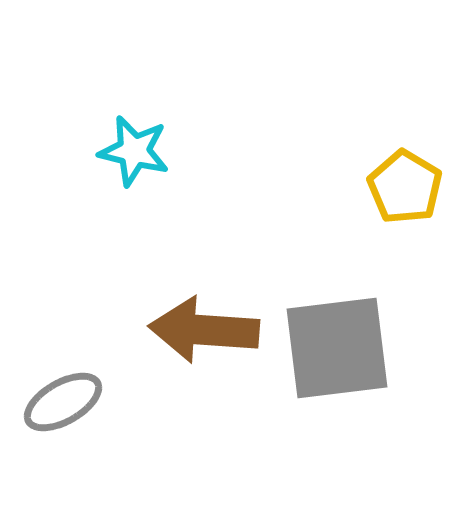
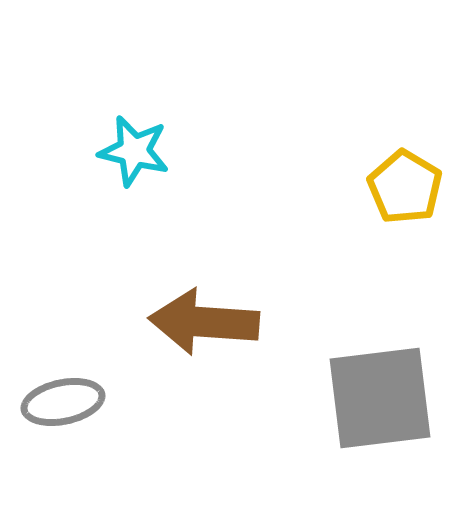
brown arrow: moved 8 px up
gray square: moved 43 px right, 50 px down
gray ellipse: rotated 18 degrees clockwise
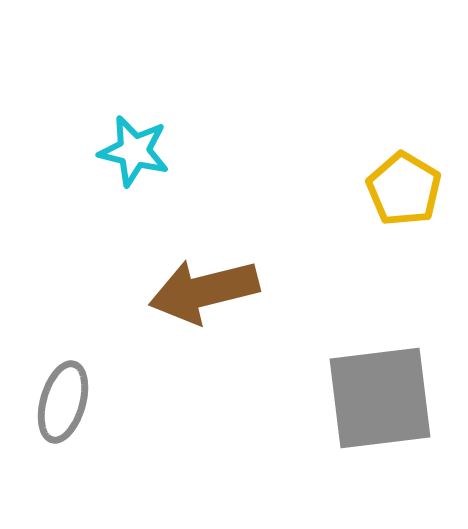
yellow pentagon: moved 1 px left, 2 px down
brown arrow: moved 31 px up; rotated 18 degrees counterclockwise
gray ellipse: rotated 62 degrees counterclockwise
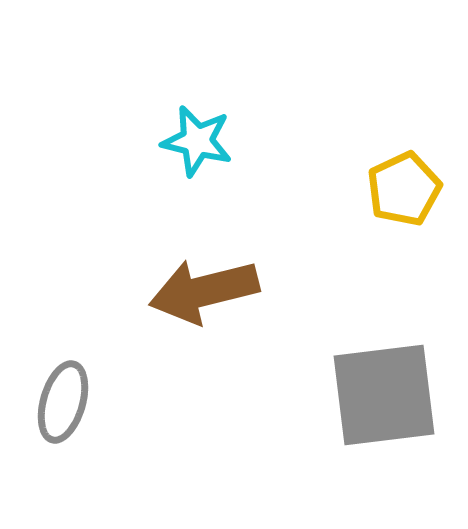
cyan star: moved 63 px right, 10 px up
yellow pentagon: rotated 16 degrees clockwise
gray square: moved 4 px right, 3 px up
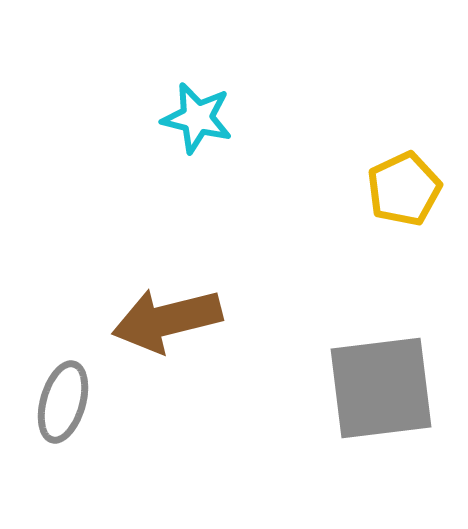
cyan star: moved 23 px up
brown arrow: moved 37 px left, 29 px down
gray square: moved 3 px left, 7 px up
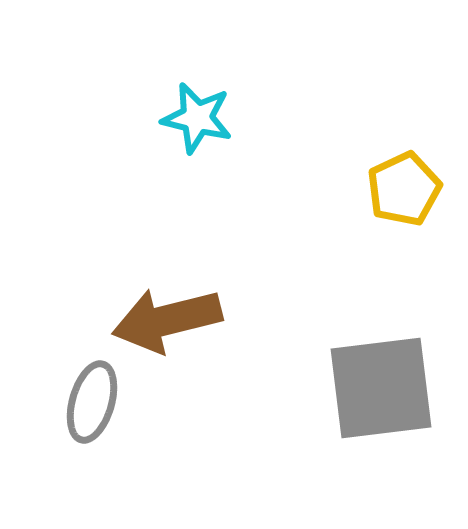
gray ellipse: moved 29 px right
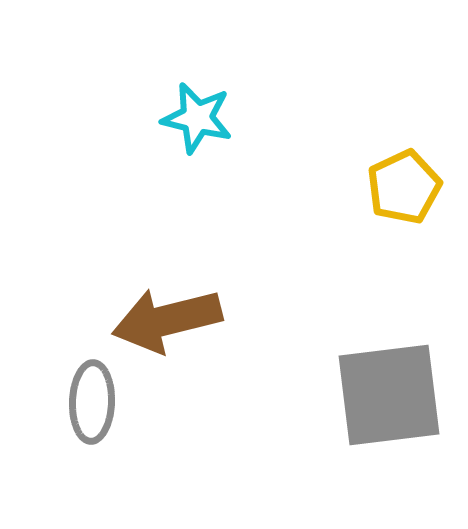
yellow pentagon: moved 2 px up
gray square: moved 8 px right, 7 px down
gray ellipse: rotated 14 degrees counterclockwise
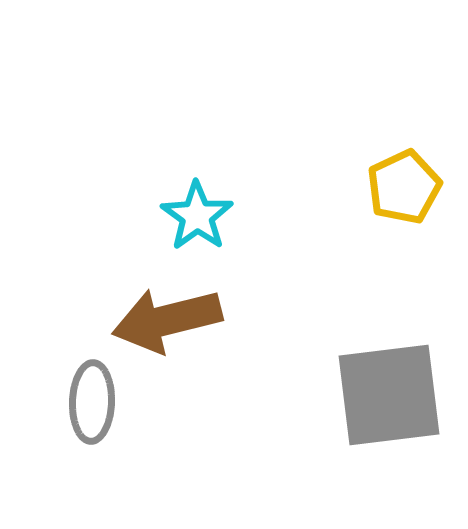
cyan star: moved 98 px down; rotated 22 degrees clockwise
